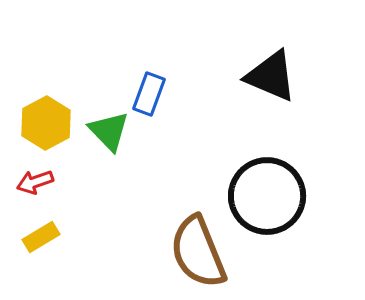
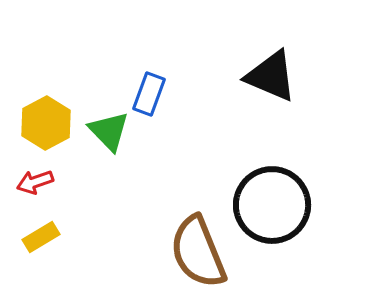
black circle: moved 5 px right, 9 px down
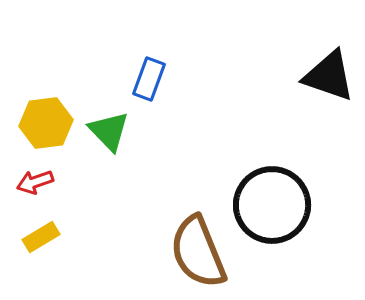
black triangle: moved 58 px right; rotated 4 degrees counterclockwise
blue rectangle: moved 15 px up
yellow hexagon: rotated 21 degrees clockwise
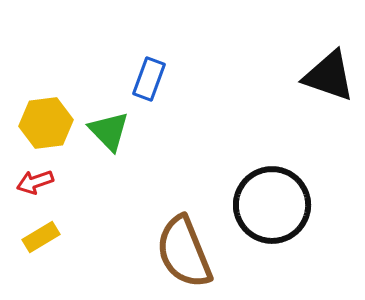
brown semicircle: moved 14 px left
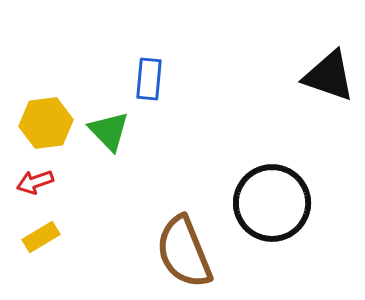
blue rectangle: rotated 15 degrees counterclockwise
black circle: moved 2 px up
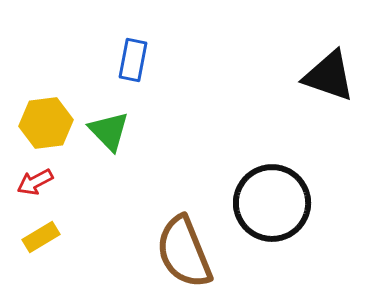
blue rectangle: moved 16 px left, 19 px up; rotated 6 degrees clockwise
red arrow: rotated 9 degrees counterclockwise
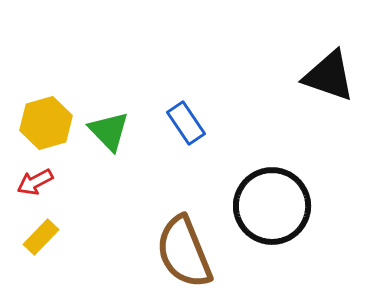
blue rectangle: moved 53 px right, 63 px down; rotated 45 degrees counterclockwise
yellow hexagon: rotated 9 degrees counterclockwise
black circle: moved 3 px down
yellow rectangle: rotated 15 degrees counterclockwise
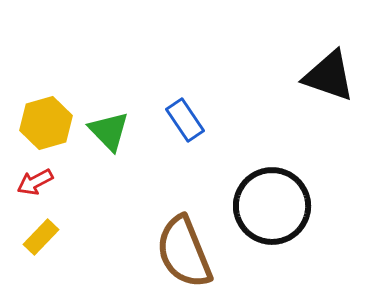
blue rectangle: moved 1 px left, 3 px up
